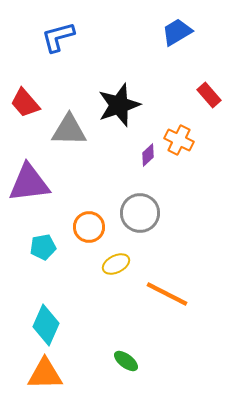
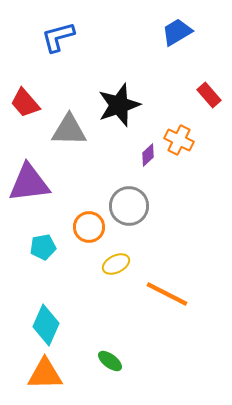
gray circle: moved 11 px left, 7 px up
green ellipse: moved 16 px left
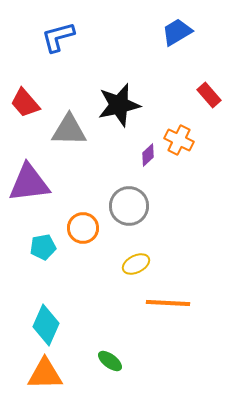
black star: rotated 6 degrees clockwise
orange circle: moved 6 px left, 1 px down
yellow ellipse: moved 20 px right
orange line: moved 1 px right, 9 px down; rotated 24 degrees counterclockwise
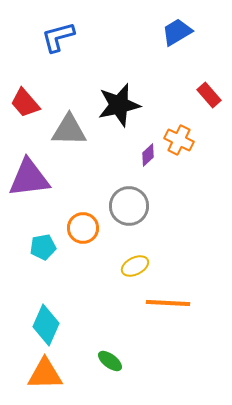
purple triangle: moved 5 px up
yellow ellipse: moved 1 px left, 2 px down
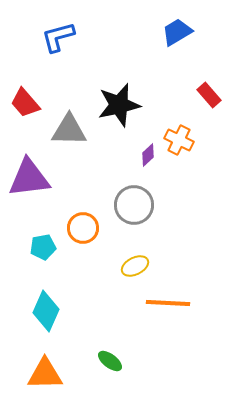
gray circle: moved 5 px right, 1 px up
cyan diamond: moved 14 px up
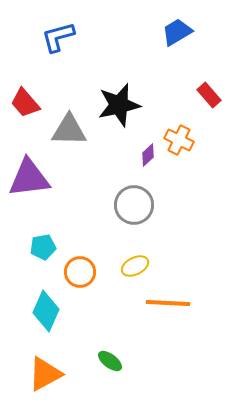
orange circle: moved 3 px left, 44 px down
orange triangle: rotated 27 degrees counterclockwise
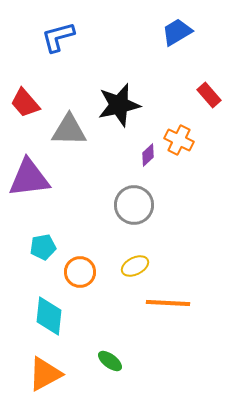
cyan diamond: moved 3 px right, 5 px down; rotated 18 degrees counterclockwise
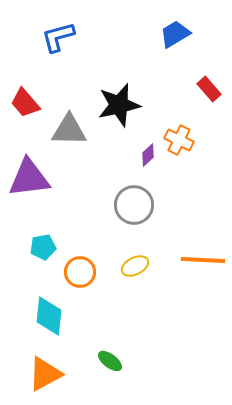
blue trapezoid: moved 2 px left, 2 px down
red rectangle: moved 6 px up
orange line: moved 35 px right, 43 px up
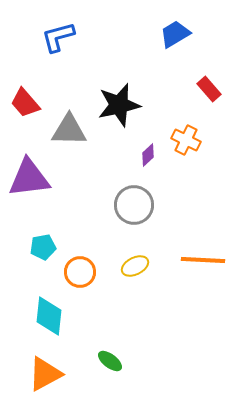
orange cross: moved 7 px right
